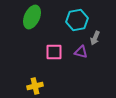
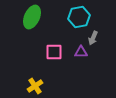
cyan hexagon: moved 2 px right, 3 px up
gray arrow: moved 2 px left
purple triangle: rotated 16 degrees counterclockwise
yellow cross: rotated 21 degrees counterclockwise
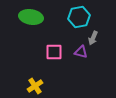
green ellipse: moved 1 px left; rotated 75 degrees clockwise
purple triangle: rotated 16 degrees clockwise
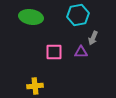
cyan hexagon: moved 1 px left, 2 px up
purple triangle: rotated 16 degrees counterclockwise
yellow cross: rotated 28 degrees clockwise
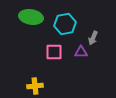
cyan hexagon: moved 13 px left, 9 px down
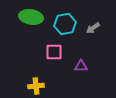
gray arrow: moved 10 px up; rotated 32 degrees clockwise
purple triangle: moved 14 px down
yellow cross: moved 1 px right
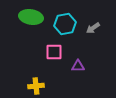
purple triangle: moved 3 px left
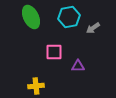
green ellipse: rotated 55 degrees clockwise
cyan hexagon: moved 4 px right, 7 px up
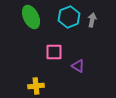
cyan hexagon: rotated 10 degrees counterclockwise
gray arrow: moved 1 px left, 8 px up; rotated 136 degrees clockwise
purple triangle: rotated 32 degrees clockwise
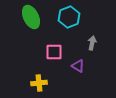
gray arrow: moved 23 px down
yellow cross: moved 3 px right, 3 px up
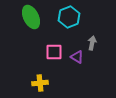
purple triangle: moved 1 px left, 9 px up
yellow cross: moved 1 px right
